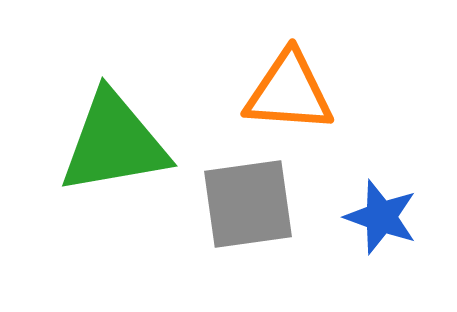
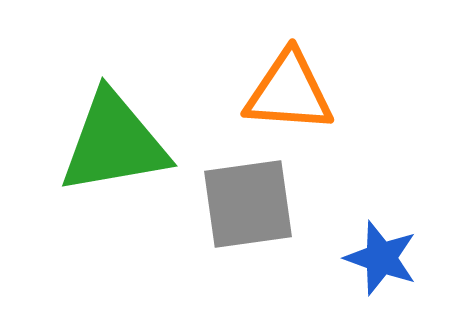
blue star: moved 41 px down
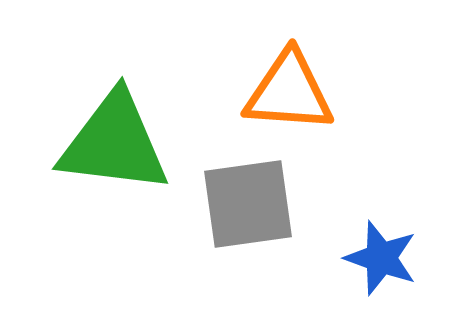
green triangle: rotated 17 degrees clockwise
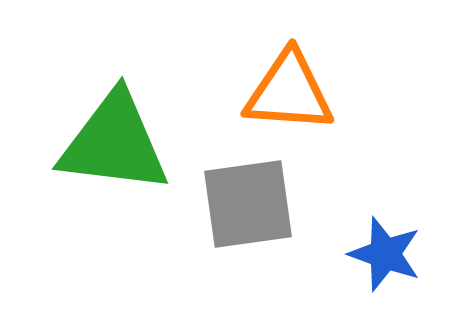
blue star: moved 4 px right, 4 px up
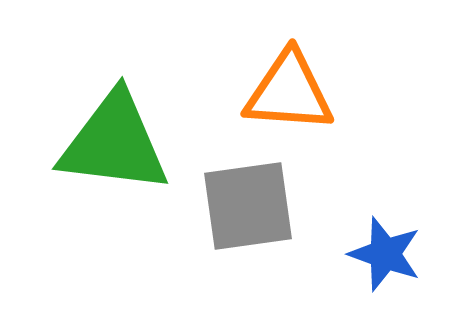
gray square: moved 2 px down
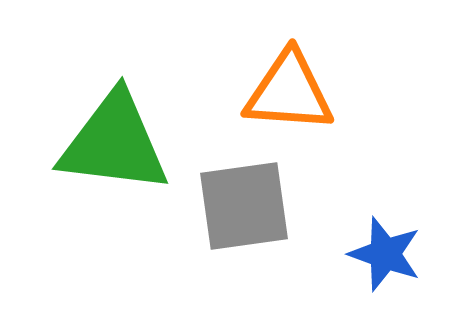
gray square: moved 4 px left
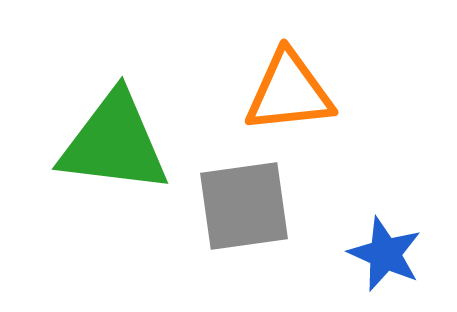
orange triangle: rotated 10 degrees counterclockwise
blue star: rotated 4 degrees clockwise
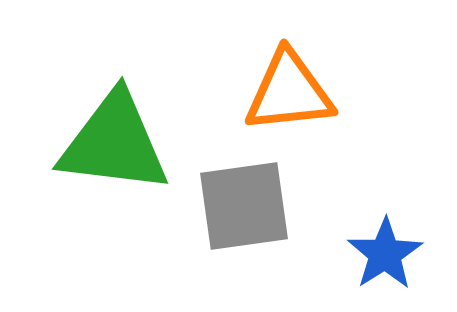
blue star: rotated 16 degrees clockwise
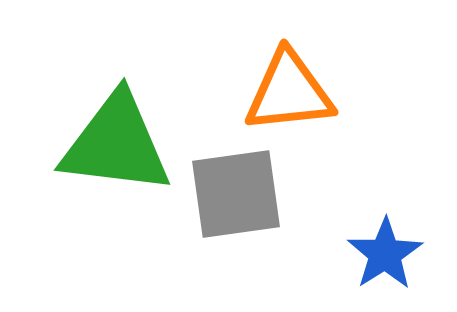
green triangle: moved 2 px right, 1 px down
gray square: moved 8 px left, 12 px up
